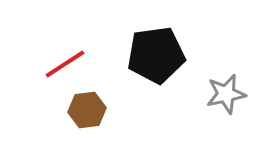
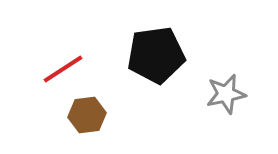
red line: moved 2 px left, 5 px down
brown hexagon: moved 5 px down
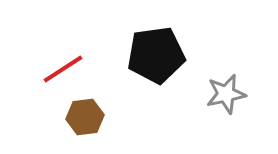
brown hexagon: moved 2 px left, 2 px down
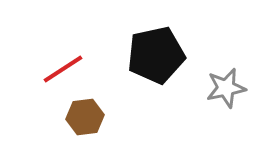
black pentagon: rotated 4 degrees counterclockwise
gray star: moved 6 px up
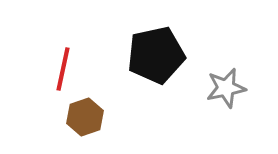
red line: rotated 45 degrees counterclockwise
brown hexagon: rotated 12 degrees counterclockwise
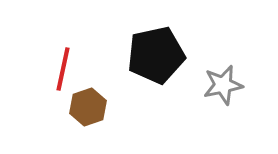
gray star: moved 3 px left, 3 px up
brown hexagon: moved 3 px right, 10 px up
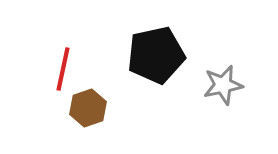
brown hexagon: moved 1 px down
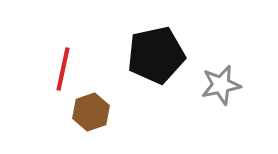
gray star: moved 2 px left
brown hexagon: moved 3 px right, 4 px down
